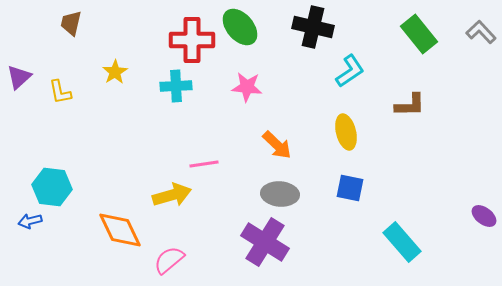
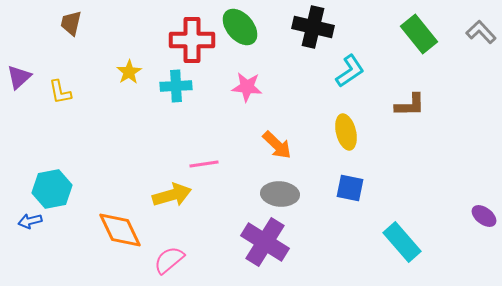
yellow star: moved 14 px right
cyan hexagon: moved 2 px down; rotated 18 degrees counterclockwise
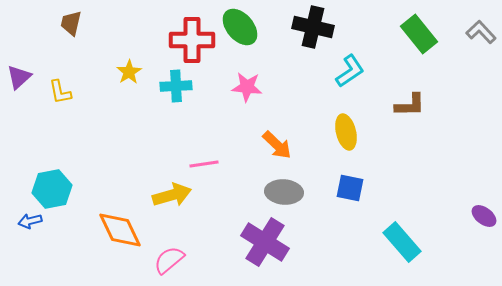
gray ellipse: moved 4 px right, 2 px up
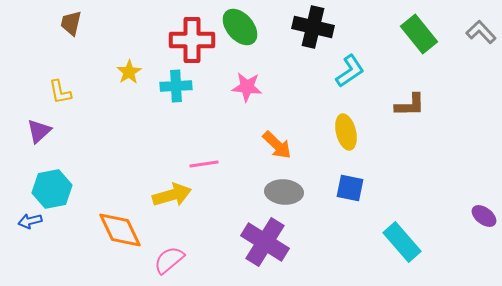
purple triangle: moved 20 px right, 54 px down
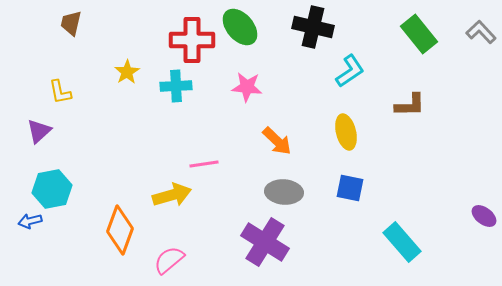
yellow star: moved 2 px left
orange arrow: moved 4 px up
orange diamond: rotated 45 degrees clockwise
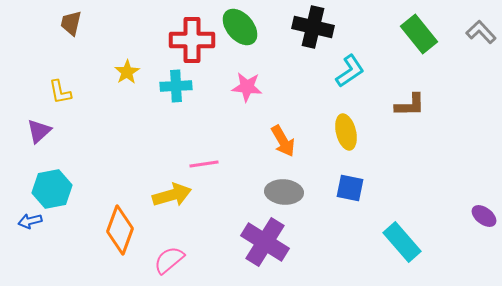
orange arrow: moved 6 px right; rotated 16 degrees clockwise
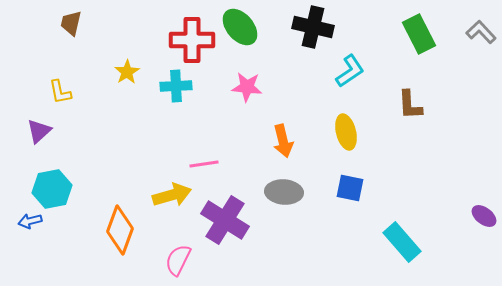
green rectangle: rotated 12 degrees clockwise
brown L-shape: rotated 88 degrees clockwise
orange arrow: rotated 16 degrees clockwise
purple cross: moved 40 px left, 22 px up
pink semicircle: moved 9 px right; rotated 24 degrees counterclockwise
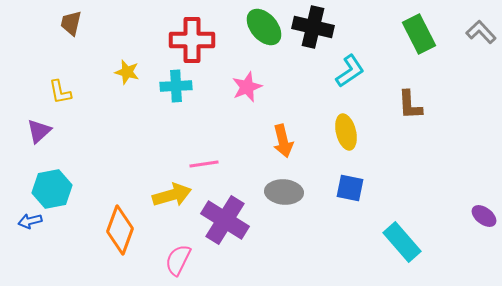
green ellipse: moved 24 px right
yellow star: rotated 25 degrees counterclockwise
pink star: rotated 28 degrees counterclockwise
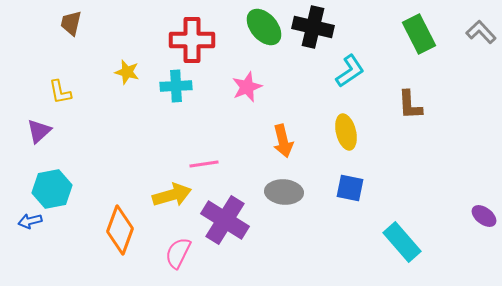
pink semicircle: moved 7 px up
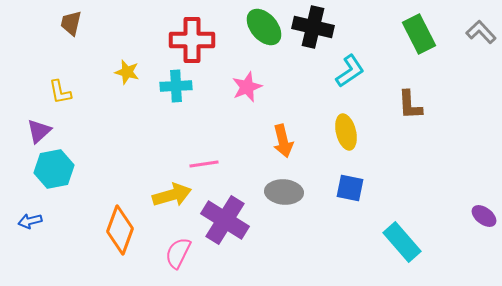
cyan hexagon: moved 2 px right, 20 px up
